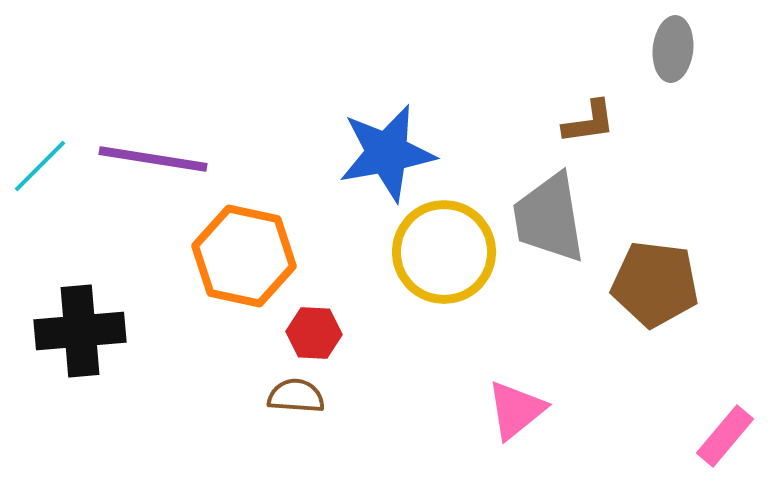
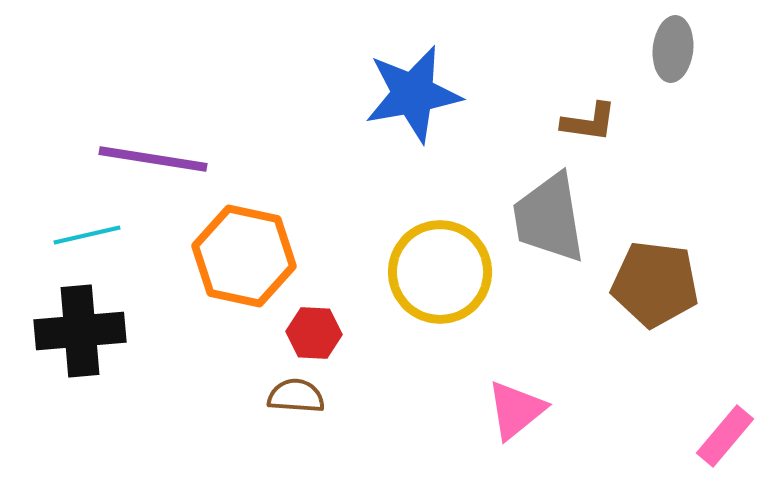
brown L-shape: rotated 16 degrees clockwise
blue star: moved 26 px right, 59 px up
cyan line: moved 47 px right, 69 px down; rotated 32 degrees clockwise
yellow circle: moved 4 px left, 20 px down
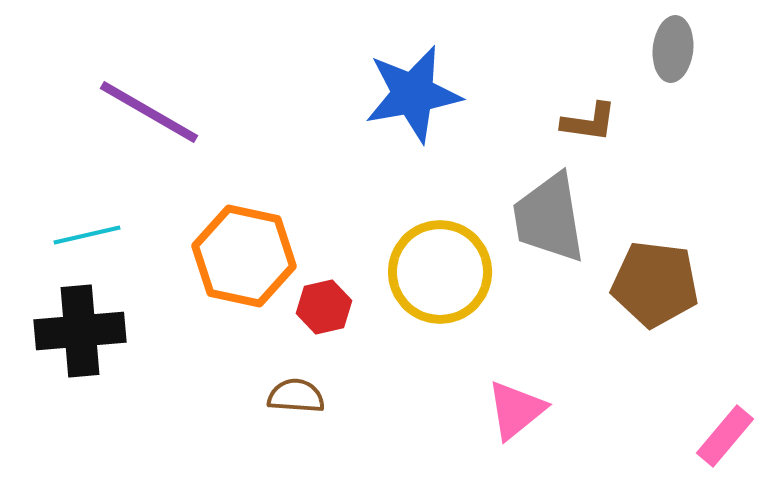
purple line: moved 4 px left, 47 px up; rotated 21 degrees clockwise
red hexagon: moved 10 px right, 26 px up; rotated 16 degrees counterclockwise
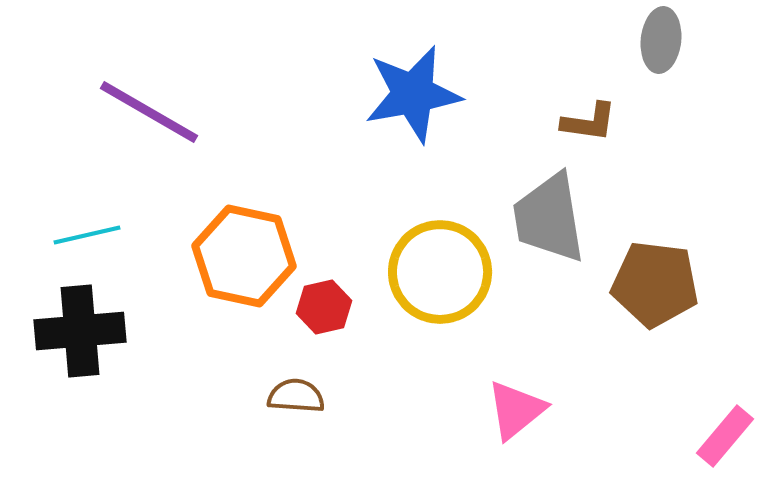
gray ellipse: moved 12 px left, 9 px up
